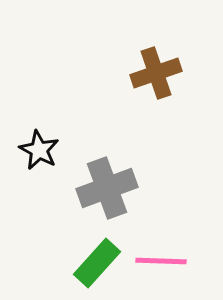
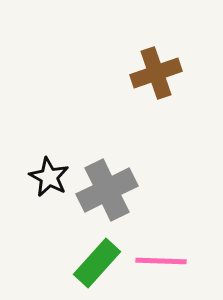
black star: moved 10 px right, 27 px down
gray cross: moved 2 px down; rotated 6 degrees counterclockwise
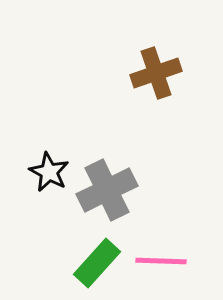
black star: moved 5 px up
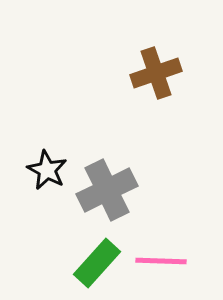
black star: moved 2 px left, 2 px up
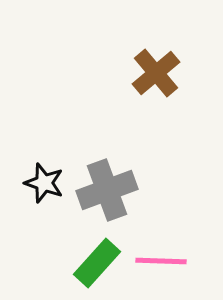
brown cross: rotated 21 degrees counterclockwise
black star: moved 3 px left, 13 px down; rotated 9 degrees counterclockwise
gray cross: rotated 6 degrees clockwise
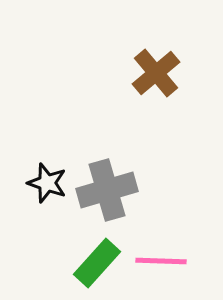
black star: moved 3 px right
gray cross: rotated 4 degrees clockwise
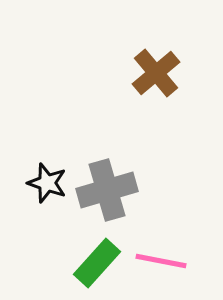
pink line: rotated 9 degrees clockwise
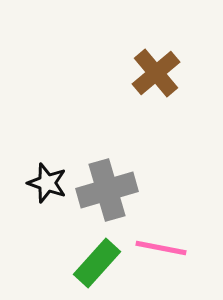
pink line: moved 13 px up
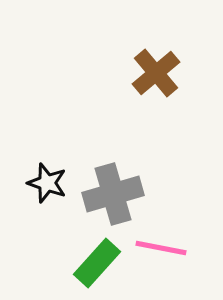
gray cross: moved 6 px right, 4 px down
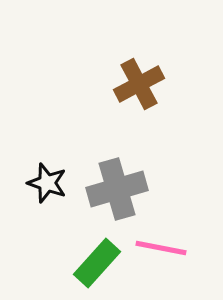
brown cross: moved 17 px left, 11 px down; rotated 12 degrees clockwise
gray cross: moved 4 px right, 5 px up
